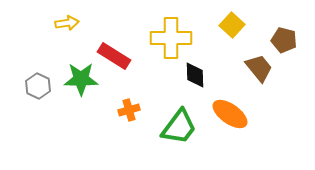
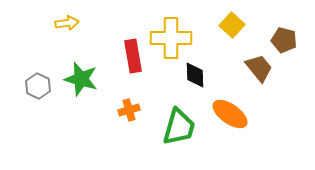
red rectangle: moved 19 px right; rotated 48 degrees clockwise
green star: rotated 16 degrees clockwise
green trapezoid: rotated 21 degrees counterclockwise
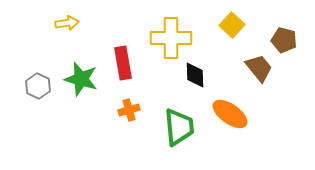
red rectangle: moved 10 px left, 7 px down
green trapezoid: rotated 21 degrees counterclockwise
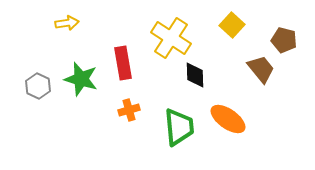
yellow cross: rotated 33 degrees clockwise
brown trapezoid: moved 2 px right, 1 px down
orange ellipse: moved 2 px left, 5 px down
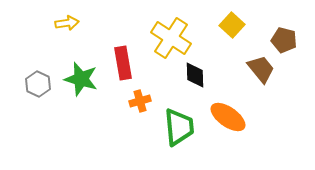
gray hexagon: moved 2 px up
orange cross: moved 11 px right, 9 px up
orange ellipse: moved 2 px up
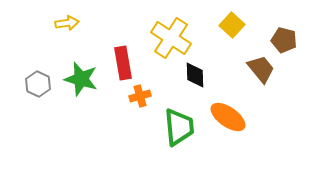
orange cross: moved 5 px up
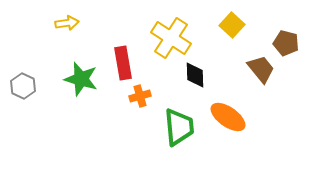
brown pentagon: moved 2 px right, 3 px down
gray hexagon: moved 15 px left, 2 px down
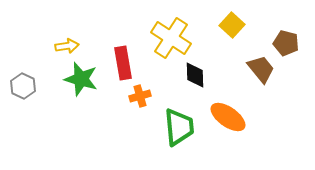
yellow arrow: moved 23 px down
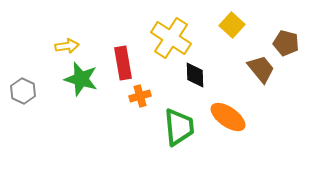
gray hexagon: moved 5 px down
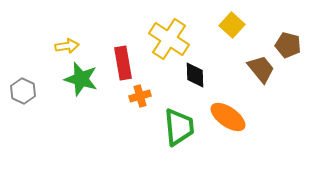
yellow cross: moved 2 px left, 1 px down
brown pentagon: moved 2 px right, 2 px down
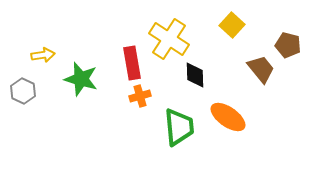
yellow arrow: moved 24 px left, 9 px down
red rectangle: moved 9 px right
